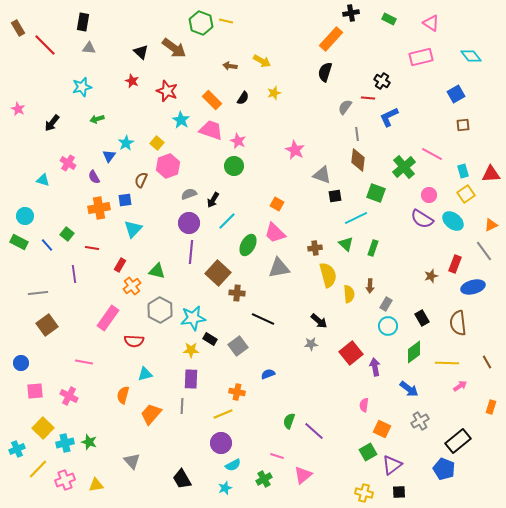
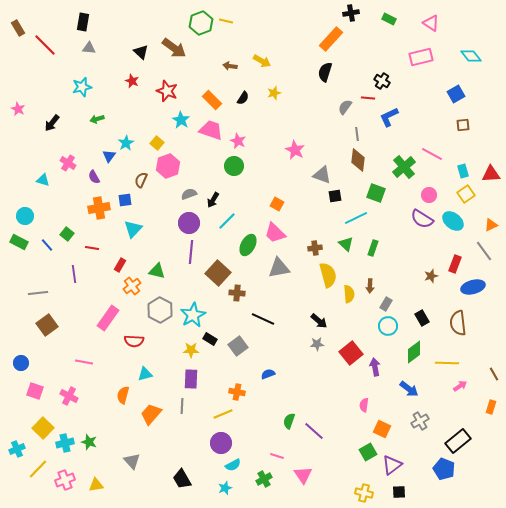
green hexagon at (201, 23): rotated 20 degrees clockwise
cyan star at (193, 318): moved 3 px up; rotated 20 degrees counterclockwise
gray star at (311, 344): moved 6 px right
brown line at (487, 362): moved 7 px right, 12 px down
pink square at (35, 391): rotated 24 degrees clockwise
pink triangle at (303, 475): rotated 24 degrees counterclockwise
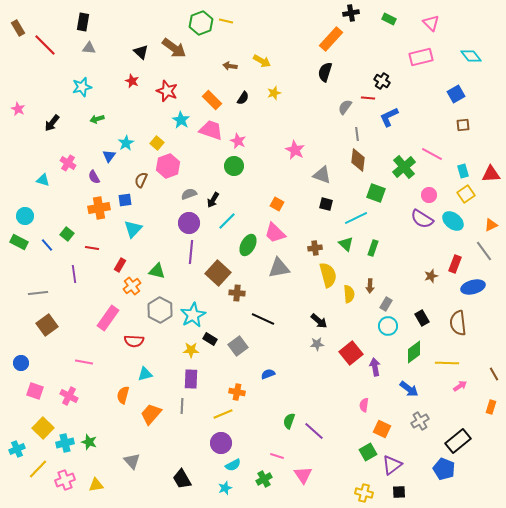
pink triangle at (431, 23): rotated 12 degrees clockwise
black square at (335, 196): moved 9 px left, 8 px down; rotated 24 degrees clockwise
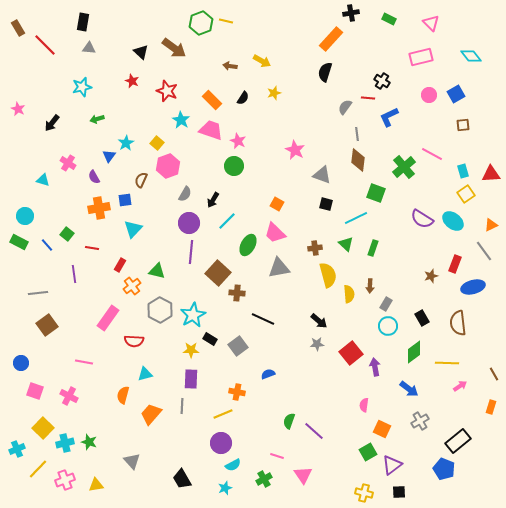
gray semicircle at (189, 194): moved 4 px left; rotated 140 degrees clockwise
pink circle at (429, 195): moved 100 px up
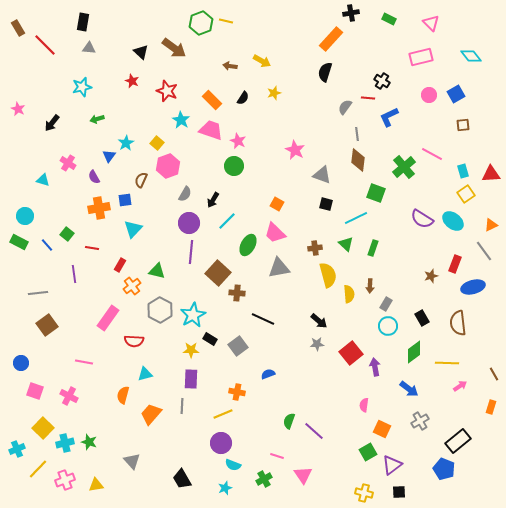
cyan semicircle at (233, 465): rotated 49 degrees clockwise
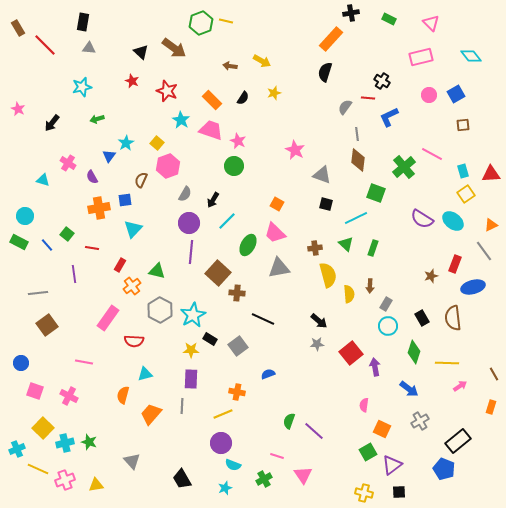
purple semicircle at (94, 177): moved 2 px left
brown semicircle at (458, 323): moved 5 px left, 5 px up
green diamond at (414, 352): rotated 35 degrees counterclockwise
yellow line at (38, 469): rotated 70 degrees clockwise
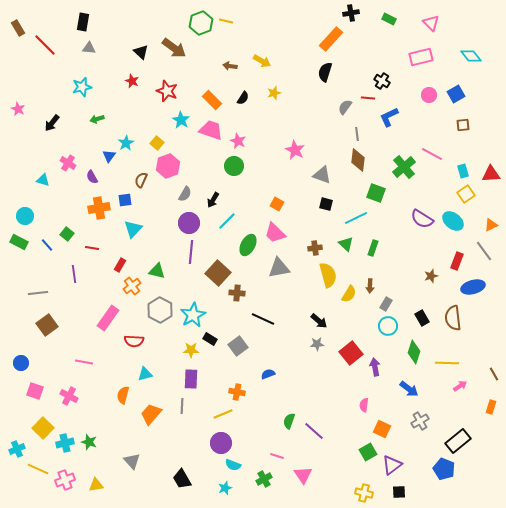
red rectangle at (455, 264): moved 2 px right, 3 px up
yellow semicircle at (349, 294): rotated 36 degrees clockwise
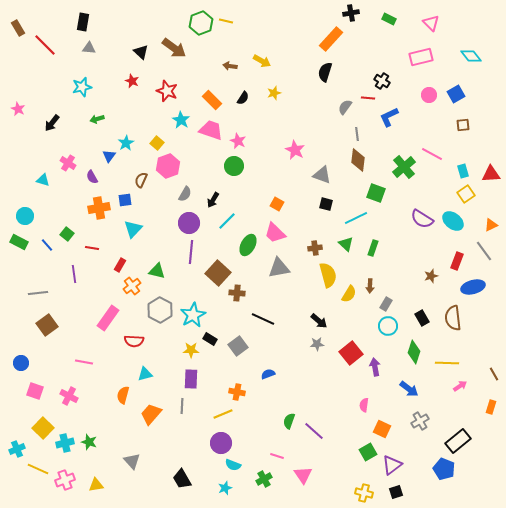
black square at (399, 492): moved 3 px left; rotated 16 degrees counterclockwise
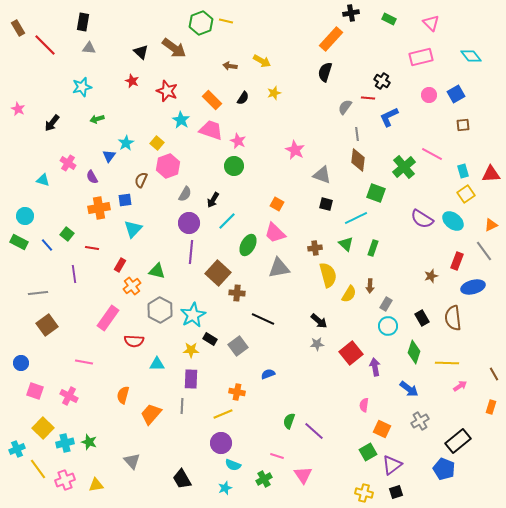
cyan triangle at (145, 374): moved 12 px right, 10 px up; rotated 14 degrees clockwise
yellow line at (38, 469): rotated 30 degrees clockwise
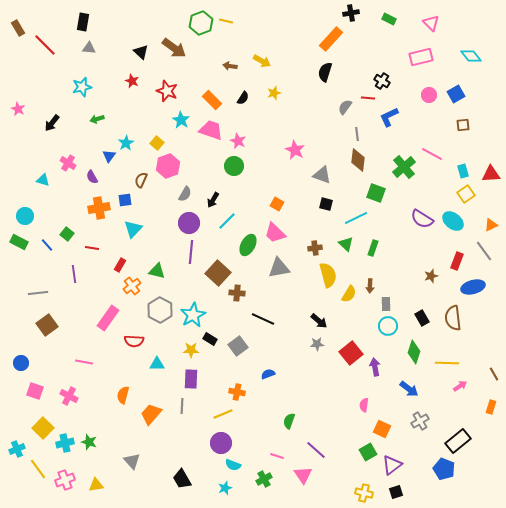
gray rectangle at (386, 304): rotated 32 degrees counterclockwise
purple line at (314, 431): moved 2 px right, 19 px down
